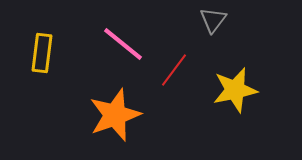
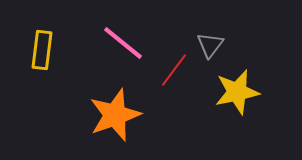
gray triangle: moved 3 px left, 25 px down
pink line: moved 1 px up
yellow rectangle: moved 3 px up
yellow star: moved 2 px right, 2 px down
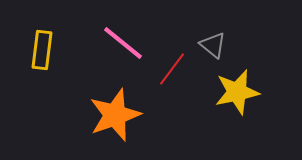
gray triangle: moved 3 px right; rotated 28 degrees counterclockwise
red line: moved 2 px left, 1 px up
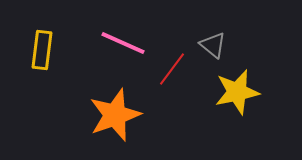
pink line: rotated 15 degrees counterclockwise
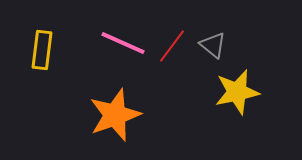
red line: moved 23 px up
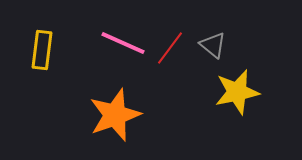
red line: moved 2 px left, 2 px down
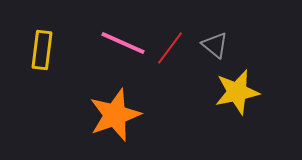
gray triangle: moved 2 px right
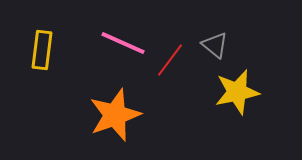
red line: moved 12 px down
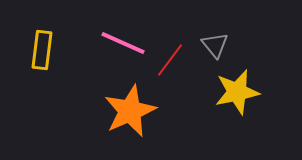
gray triangle: rotated 12 degrees clockwise
orange star: moved 15 px right, 4 px up; rotated 4 degrees counterclockwise
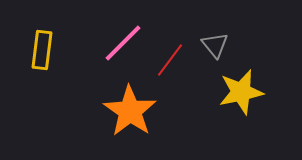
pink line: rotated 69 degrees counterclockwise
yellow star: moved 4 px right
orange star: rotated 14 degrees counterclockwise
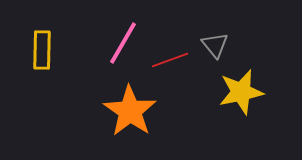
pink line: rotated 15 degrees counterclockwise
yellow rectangle: rotated 6 degrees counterclockwise
red line: rotated 33 degrees clockwise
